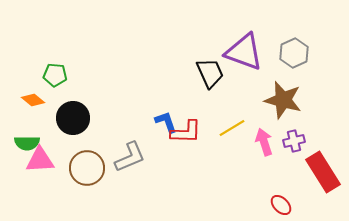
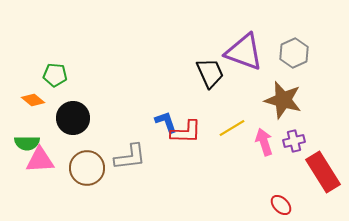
gray L-shape: rotated 16 degrees clockwise
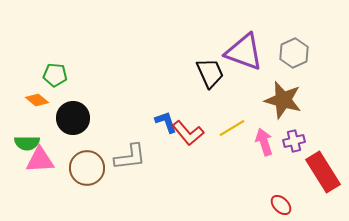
orange diamond: moved 4 px right
red L-shape: moved 2 px right, 1 px down; rotated 48 degrees clockwise
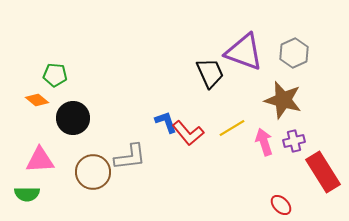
green semicircle: moved 51 px down
brown circle: moved 6 px right, 4 px down
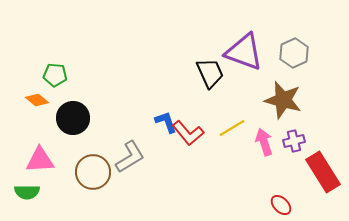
gray L-shape: rotated 24 degrees counterclockwise
green semicircle: moved 2 px up
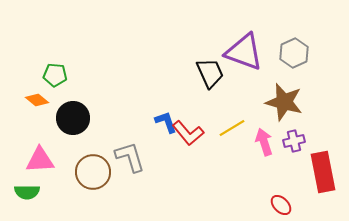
brown star: moved 1 px right, 2 px down
gray L-shape: rotated 76 degrees counterclockwise
red rectangle: rotated 21 degrees clockwise
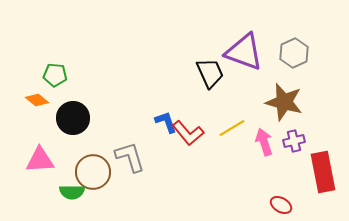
green semicircle: moved 45 px right
red ellipse: rotated 15 degrees counterclockwise
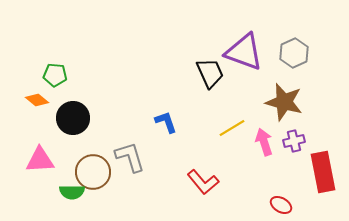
red L-shape: moved 15 px right, 49 px down
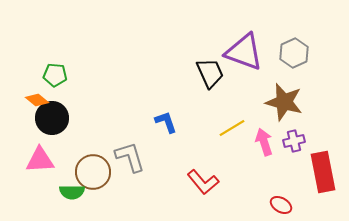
black circle: moved 21 px left
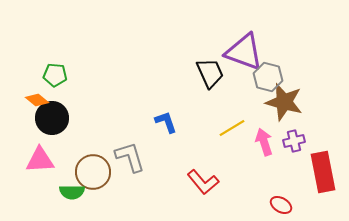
gray hexagon: moved 26 px left, 24 px down; rotated 20 degrees counterclockwise
